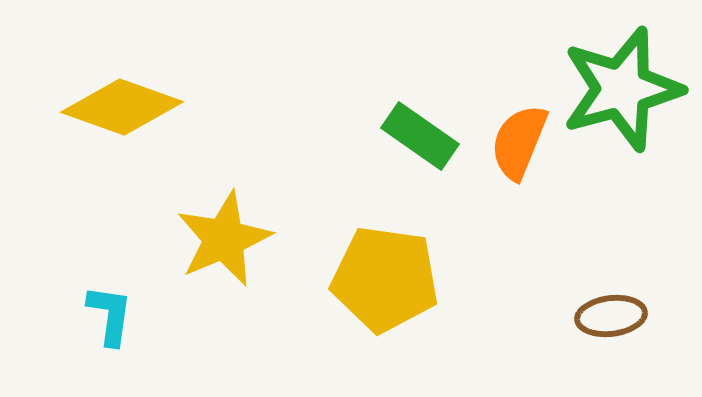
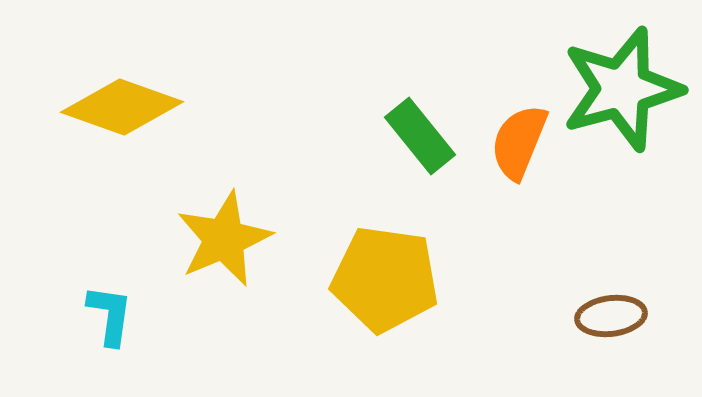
green rectangle: rotated 16 degrees clockwise
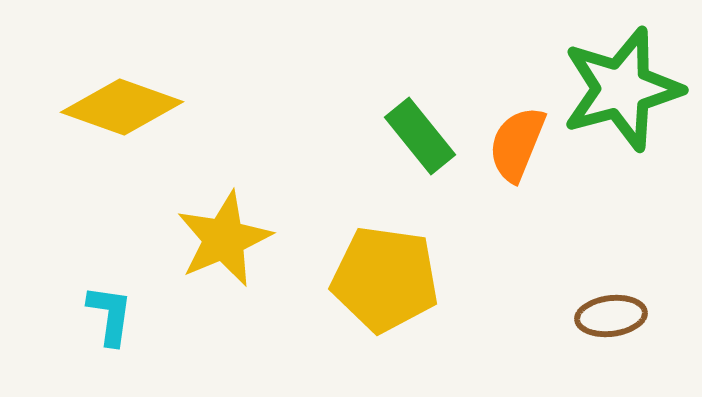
orange semicircle: moved 2 px left, 2 px down
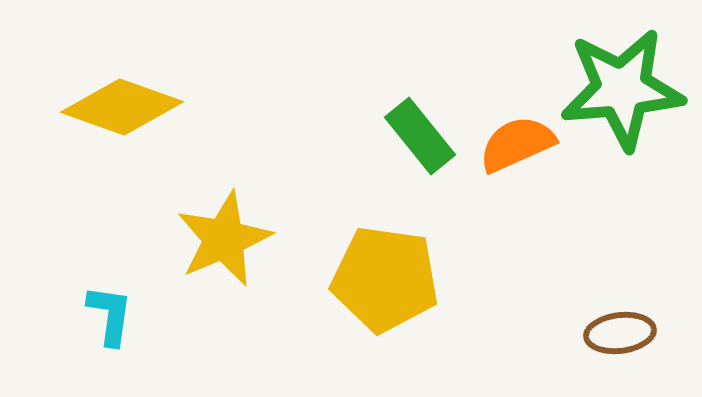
green star: rotated 10 degrees clockwise
orange semicircle: rotated 44 degrees clockwise
brown ellipse: moved 9 px right, 17 px down
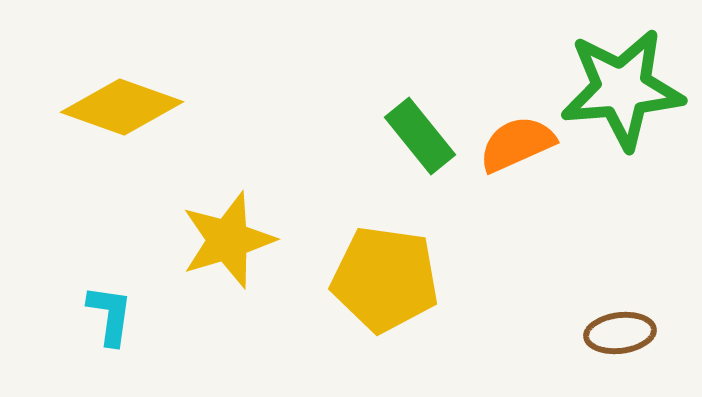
yellow star: moved 4 px right, 1 px down; rotated 6 degrees clockwise
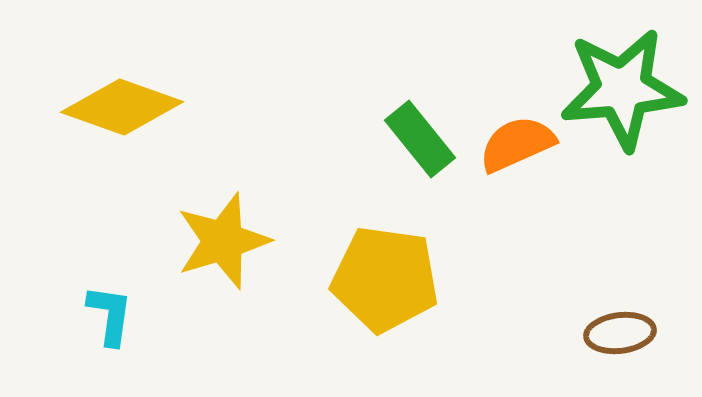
green rectangle: moved 3 px down
yellow star: moved 5 px left, 1 px down
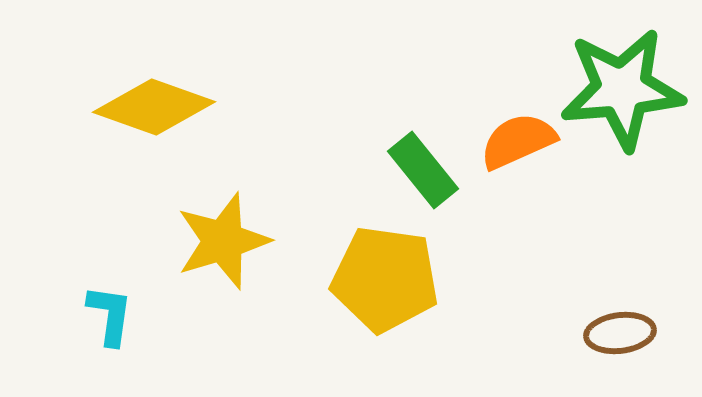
yellow diamond: moved 32 px right
green rectangle: moved 3 px right, 31 px down
orange semicircle: moved 1 px right, 3 px up
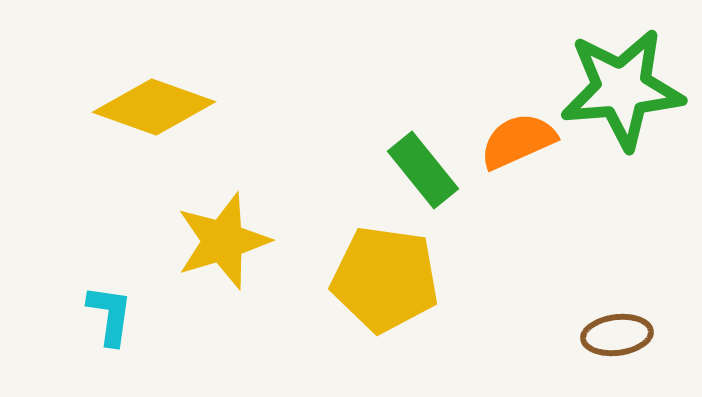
brown ellipse: moved 3 px left, 2 px down
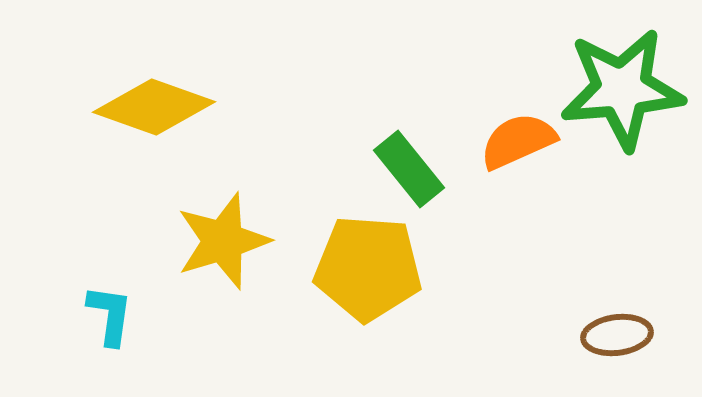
green rectangle: moved 14 px left, 1 px up
yellow pentagon: moved 17 px left, 11 px up; rotated 4 degrees counterclockwise
